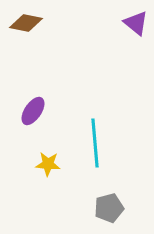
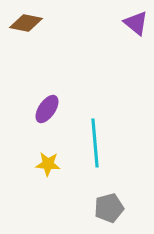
purple ellipse: moved 14 px right, 2 px up
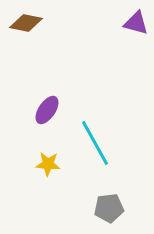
purple triangle: rotated 24 degrees counterclockwise
purple ellipse: moved 1 px down
cyan line: rotated 24 degrees counterclockwise
gray pentagon: rotated 8 degrees clockwise
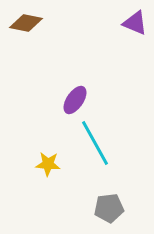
purple triangle: moved 1 px left; rotated 8 degrees clockwise
purple ellipse: moved 28 px right, 10 px up
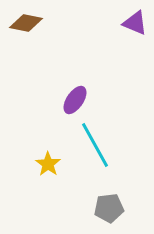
cyan line: moved 2 px down
yellow star: rotated 30 degrees clockwise
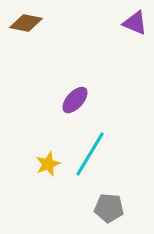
purple ellipse: rotated 8 degrees clockwise
cyan line: moved 5 px left, 9 px down; rotated 60 degrees clockwise
yellow star: rotated 15 degrees clockwise
gray pentagon: rotated 12 degrees clockwise
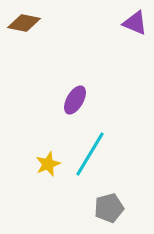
brown diamond: moved 2 px left
purple ellipse: rotated 12 degrees counterclockwise
gray pentagon: rotated 20 degrees counterclockwise
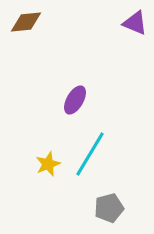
brown diamond: moved 2 px right, 1 px up; rotated 16 degrees counterclockwise
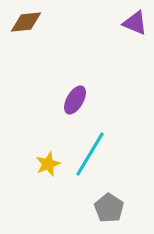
gray pentagon: rotated 24 degrees counterclockwise
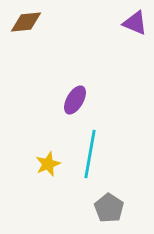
cyan line: rotated 21 degrees counterclockwise
